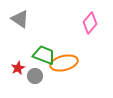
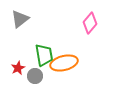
gray triangle: rotated 48 degrees clockwise
green trapezoid: rotated 60 degrees clockwise
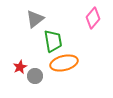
gray triangle: moved 15 px right
pink diamond: moved 3 px right, 5 px up
green trapezoid: moved 9 px right, 14 px up
red star: moved 2 px right, 1 px up
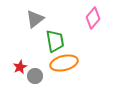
green trapezoid: moved 2 px right
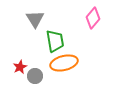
gray triangle: rotated 24 degrees counterclockwise
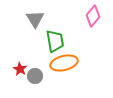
pink diamond: moved 2 px up
red star: moved 2 px down; rotated 16 degrees counterclockwise
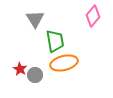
gray circle: moved 1 px up
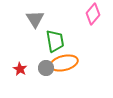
pink diamond: moved 2 px up
gray circle: moved 11 px right, 7 px up
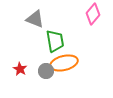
gray triangle: rotated 36 degrees counterclockwise
gray circle: moved 3 px down
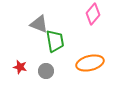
gray triangle: moved 4 px right, 5 px down
orange ellipse: moved 26 px right
red star: moved 2 px up; rotated 16 degrees counterclockwise
